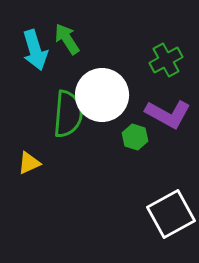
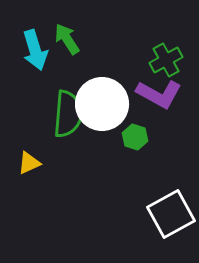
white circle: moved 9 px down
purple L-shape: moved 9 px left, 20 px up
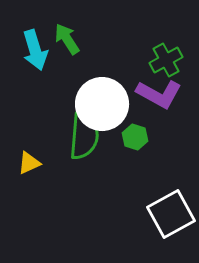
green semicircle: moved 16 px right, 22 px down
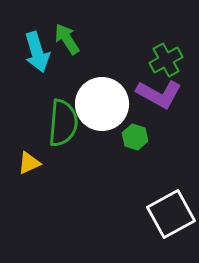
cyan arrow: moved 2 px right, 2 px down
green semicircle: moved 21 px left, 13 px up
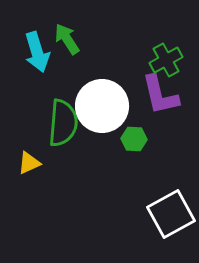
purple L-shape: moved 1 px right, 1 px down; rotated 48 degrees clockwise
white circle: moved 2 px down
green hexagon: moved 1 px left, 2 px down; rotated 15 degrees counterclockwise
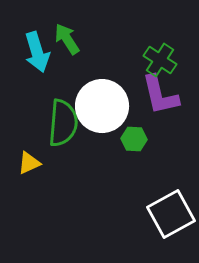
green cross: moved 6 px left; rotated 28 degrees counterclockwise
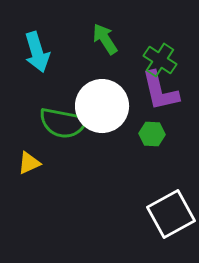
green arrow: moved 38 px right
purple L-shape: moved 4 px up
green semicircle: rotated 96 degrees clockwise
green hexagon: moved 18 px right, 5 px up
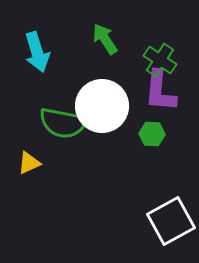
purple L-shape: rotated 18 degrees clockwise
white square: moved 7 px down
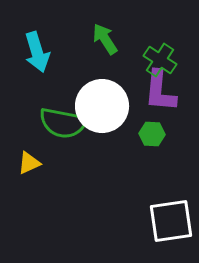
white square: rotated 21 degrees clockwise
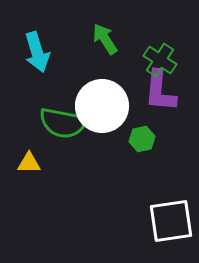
green hexagon: moved 10 px left, 5 px down; rotated 15 degrees counterclockwise
yellow triangle: rotated 25 degrees clockwise
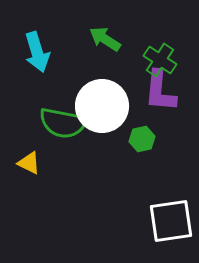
green arrow: rotated 24 degrees counterclockwise
yellow triangle: rotated 25 degrees clockwise
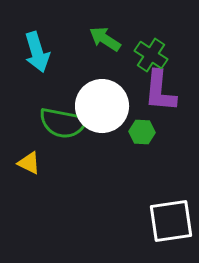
green cross: moved 9 px left, 5 px up
green hexagon: moved 7 px up; rotated 15 degrees clockwise
